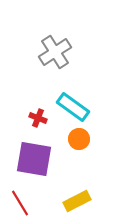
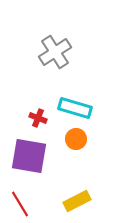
cyan rectangle: moved 2 px right, 1 px down; rotated 20 degrees counterclockwise
orange circle: moved 3 px left
purple square: moved 5 px left, 3 px up
red line: moved 1 px down
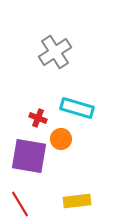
cyan rectangle: moved 2 px right
orange circle: moved 15 px left
yellow rectangle: rotated 20 degrees clockwise
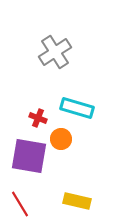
yellow rectangle: rotated 20 degrees clockwise
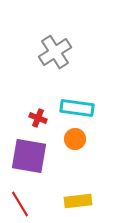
cyan rectangle: rotated 8 degrees counterclockwise
orange circle: moved 14 px right
yellow rectangle: moved 1 px right; rotated 20 degrees counterclockwise
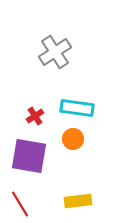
red cross: moved 3 px left, 2 px up; rotated 36 degrees clockwise
orange circle: moved 2 px left
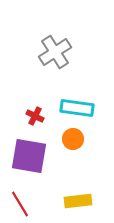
red cross: rotated 30 degrees counterclockwise
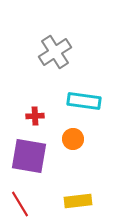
cyan rectangle: moved 7 px right, 7 px up
red cross: rotated 30 degrees counterclockwise
